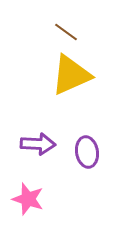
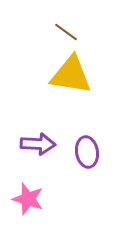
yellow triangle: rotated 33 degrees clockwise
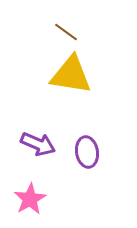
purple arrow: rotated 20 degrees clockwise
pink star: moved 2 px right; rotated 24 degrees clockwise
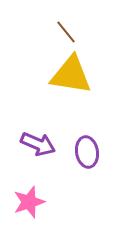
brown line: rotated 15 degrees clockwise
pink star: moved 1 px left, 3 px down; rotated 12 degrees clockwise
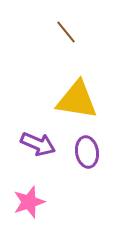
yellow triangle: moved 6 px right, 25 px down
